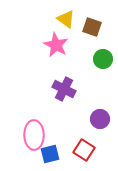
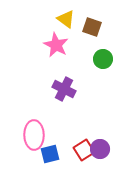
purple circle: moved 30 px down
red square: rotated 25 degrees clockwise
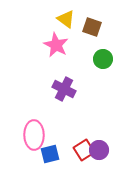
purple circle: moved 1 px left, 1 px down
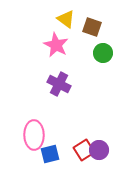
green circle: moved 6 px up
purple cross: moved 5 px left, 5 px up
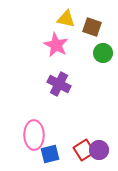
yellow triangle: rotated 24 degrees counterclockwise
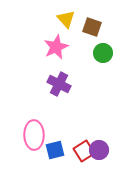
yellow triangle: rotated 36 degrees clockwise
pink star: moved 2 px down; rotated 20 degrees clockwise
red square: moved 1 px down
blue square: moved 5 px right, 4 px up
